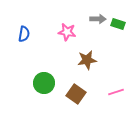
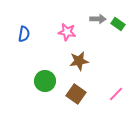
green rectangle: rotated 16 degrees clockwise
brown star: moved 8 px left, 1 px down
green circle: moved 1 px right, 2 px up
pink line: moved 2 px down; rotated 28 degrees counterclockwise
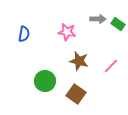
brown star: rotated 24 degrees clockwise
pink line: moved 5 px left, 28 px up
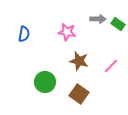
green circle: moved 1 px down
brown square: moved 3 px right
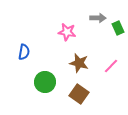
gray arrow: moved 1 px up
green rectangle: moved 4 px down; rotated 32 degrees clockwise
blue semicircle: moved 18 px down
brown star: moved 2 px down
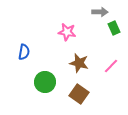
gray arrow: moved 2 px right, 6 px up
green rectangle: moved 4 px left
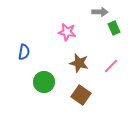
green circle: moved 1 px left
brown square: moved 2 px right, 1 px down
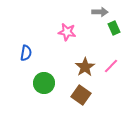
blue semicircle: moved 2 px right, 1 px down
brown star: moved 6 px right, 4 px down; rotated 24 degrees clockwise
green circle: moved 1 px down
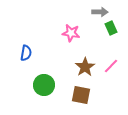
green rectangle: moved 3 px left
pink star: moved 4 px right, 1 px down
green circle: moved 2 px down
brown square: rotated 24 degrees counterclockwise
